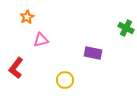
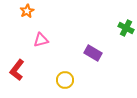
orange star: moved 6 px up
purple rectangle: rotated 18 degrees clockwise
red L-shape: moved 1 px right, 2 px down
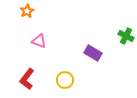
green cross: moved 8 px down
pink triangle: moved 2 px left, 1 px down; rotated 35 degrees clockwise
red L-shape: moved 10 px right, 9 px down
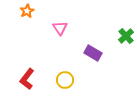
green cross: rotated 21 degrees clockwise
pink triangle: moved 21 px right, 13 px up; rotated 35 degrees clockwise
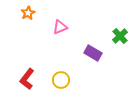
orange star: moved 1 px right, 2 px down
pink triangle: moved 1 px up; rotated 42 degrees clockwise
green cross: moved 6 px left
yellow circle: moved 4 px left
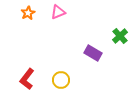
pink triangle: moved 2 px left, 15 px up
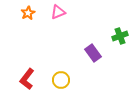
green cross: rotated 21 degrees clockwise
purple rectangle: rotated 24 degrees clockwise
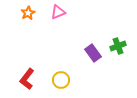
green cross: moved 2 px left, 10 px down
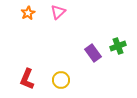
pink triangle: rotated 21 degrees counterclockwise
red L-shape: rotated 15 degrees counterclockwise
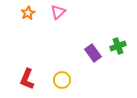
yellow circle: moved 1 px right
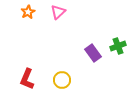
orange star: moved 1 px up
